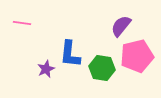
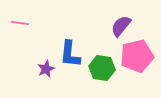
pink line: moved 2 px left
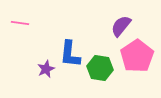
pink pentagon: rotated 20 degrees counterclockwise
green hexagon: moved 2 px left
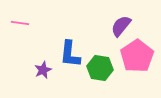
purple star: moved 3 px left, 1 px down
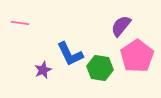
blue L-shape: rotated 32 degrees counterclockwise
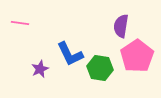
purple semicircle: rotated 30 degrees counterclockwise
purple star: moved 3 px left, 1 px up
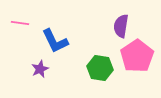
blue L-shape: moved 15 px left, 13 px up
